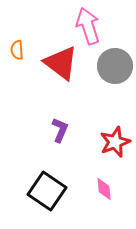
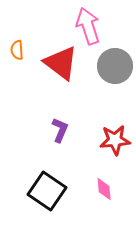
red star: moved 2 px up; rotated 16 degrees clockwise
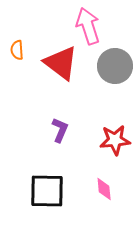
black square: rotated 33 degrees counterclockwise
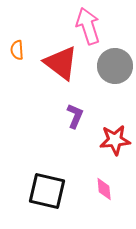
purple L-shape: moved 15 px right, 14 px up
black square: rotated 12 degrees clockwise
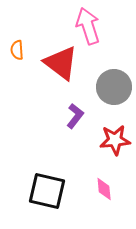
gray circle: moved 1 px left, 21 px down
purple L-shape: rotated 15 degrees clockwise
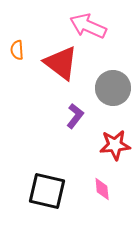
pink arrow: rotated 48 degrees counterclockwise
gray circle: moved 1 px left, 1 px down
red star: moved 5 px down
pink diamond: moved 2 px left
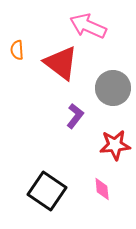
black square: rotated 21 degrees clockwise
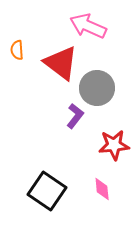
gray circle: moved 16 px left
red star: moved 1 px left
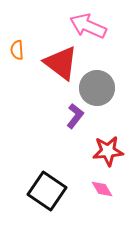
red star: moved 6 px left, 6 px down
pink diamond: rotated 25 degrees counterclockwise
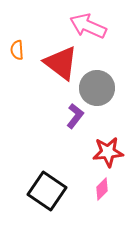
red star: moved 1 px down
pink diamond: rotated 75 degrees clockwise
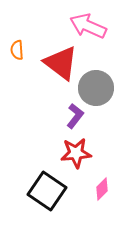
gray circle: moved 1 px left
red star: moved 32 px left, 1 px down
